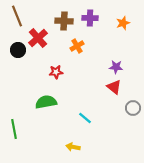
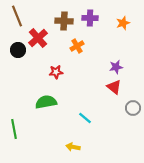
purple star: rotated 16 degrees counterclockwise
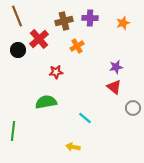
brown cross: rotated 18 degrees counterclockwise
red cross: moved 1 px right, 1 px down
green line: moved 1 px left, 2 px down; rotated 18 degrees clockwise
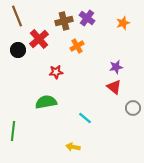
purple cross: moved 3 px left; rotated 35 degrees clockwise
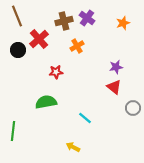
yellow arrow: rotated 16 degrees clockwise
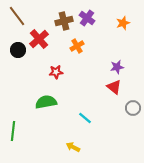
brown line: rotated 15 degrees counterclockwise
purple star: moved 1 px right
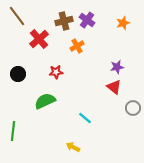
purple cross: moved 2 px down
black circle: moved 24 px down
green semicircle: moved 1 px left, 1 px up; rotated 15 degrees counterclockwise
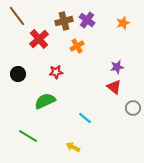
green line: moved 15 px right, 5 px down; rotated 66 degrees counterclockwise
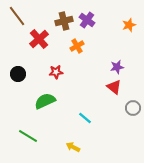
orange star: moved 6 px right, 2 px down
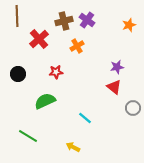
brown line: rotated 35 degrees clockwise
